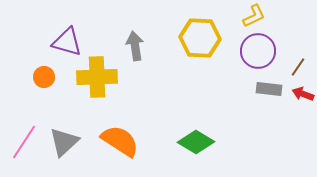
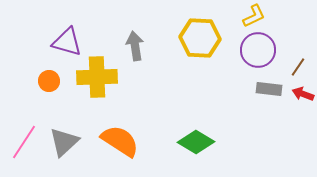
purple circle: moved 1 px up
orange circle: moved 5 px right, 4 px down
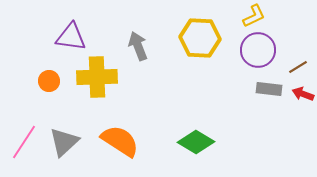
purple triangle: moved 4 px right, 5 px up; rotated 8 degrees counterclockwise
gray arrow: moved 3 px right; rotated 12 degrees counterclockwise
brown line: rotated 24 degrees clockwise
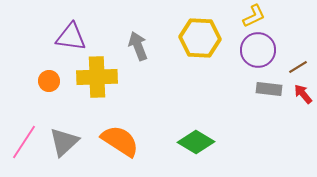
red arrow: rotated 30 degrees clockwise
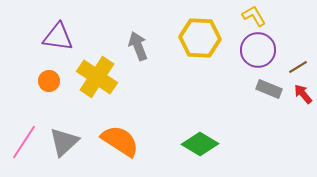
yellow L-shape: rotated 95 degrees counterclockwise
purple triangle: moved 13 px left
yellow cross: rotated 36 degrees clockwise
gray rectangle: rotated 15 degrees clockwise
green diamond: moved 4 px right, 2 px down
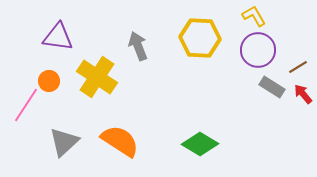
gray rectangle: moved 3 px right, 2 px up; rotated 10 degrees clockwise
pink line: moved 2 px right, 37 px up
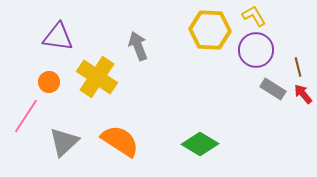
yellow hexagon: moved 10 px right, 8 px up
purple circle: moved 2 px left
brown line: rotated 72 degrees counterclockwise
orange circle: moved 1 px down
gray rectangle: moved 1 px right, 2 px down
pink line: moved 11 px down
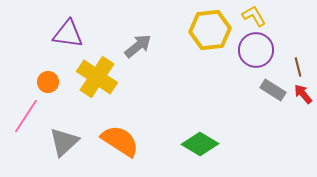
yellow hexagon: rotated 9 degrees counterclockwise
purple triangle: moved 10 px right, 3 px up
gray arrow: rotated 72 degrees clockwise
orange circle: moved 1 px left
gray rectangle: moved 1 px down
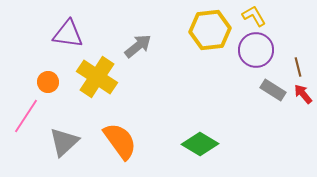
orange semicircle: rotated 21 degrees clockwise
